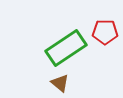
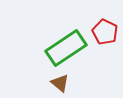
red pentagon: rotated 25 degrees clockwise
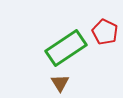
brown triangle: rotated 18 degrees clockwise
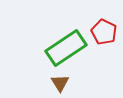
red pentagon: moved 1 px left
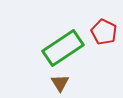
green rectangle: moved 3 px left
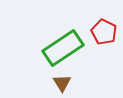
brown triangle: moved 2 px right
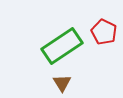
green rectangle: moved 1 px left, 2 px up
